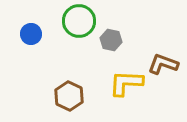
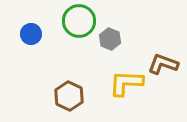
gray hexagon: moved 1 px left, 1 px up; rotated 10 degrees clockwise
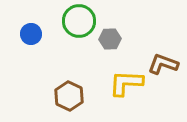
gray hexagon: rotated 25 degrees counterclockwise
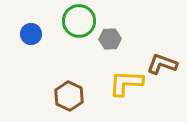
brown L-shape: moved 1 px left
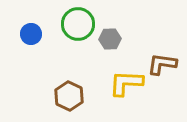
green circle: moved 1 px left, 3 px down
brown L-shape: rotated 12 degrees counterclockwise
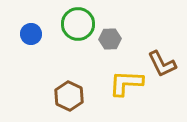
brown L-shape: rotated 124 degrees counterclockwise
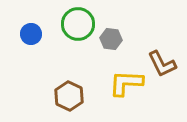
gray hexagon: moved 1 px right; rotated 10 degrees clockwise
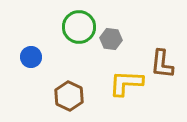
green circle: moved 1 px right, 3 px down
blue circle: moved 23 px down
brown L-shape: rotated 32 degrees clockwise
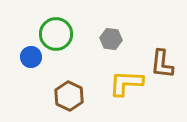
green circle: moved 23 px left, 7 px down
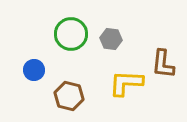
green circle: moved 15 px right
blue circle: moved 3 px right, 13 px down
brown L-shape: moved 1 px right
brown hexagon: rotated 12 degrees counterclockwise
